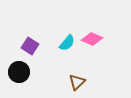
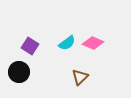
pink diamond: moved 1 px right, 4 px down
cyan semicircle: rotated 12 degrees clockwise
brown triangle: moved 3 px right, 5 px up
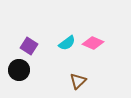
purple square: moved 1 px left
black circle: moved 2 px up
brown triangle: moved 2 px left, 4 px down
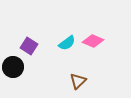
pink diamond: moved 2 px up
black circle: moved 6 px left, 3 px up
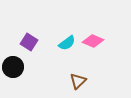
purple square: moved 4 px up
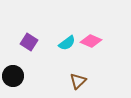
pink diamond: moved 2 px left
black circle: moved 9 px down
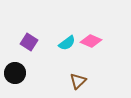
black circle: moved 2 px right, 3 px up
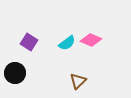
pink diamond: moved 1 px up
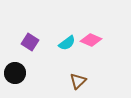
purple square: moved 1 px right
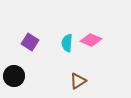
cyan semicircle: rotated 132 degrees clockwise
black circle: moved 1 px left, 3 px down
brown triangle: rotated 12 degrees clockwise
